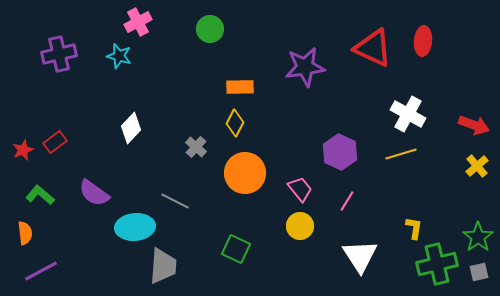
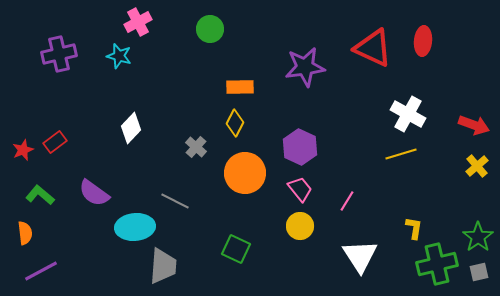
purple hexagon: moved 40 px left, 5 px up
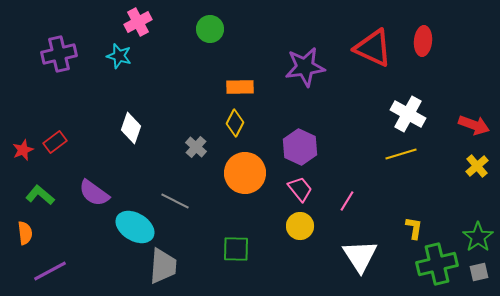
white diamond: rotated 24 degrees counterclockwise
cyan ellipse: rotated 36 degrees clockwise
green square: rotated 24 degrees counterclockwise
purple line: moved 9 px right
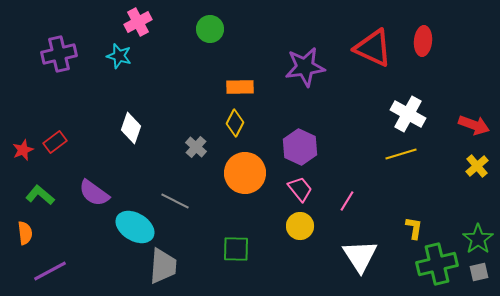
green star: moved 2 px down
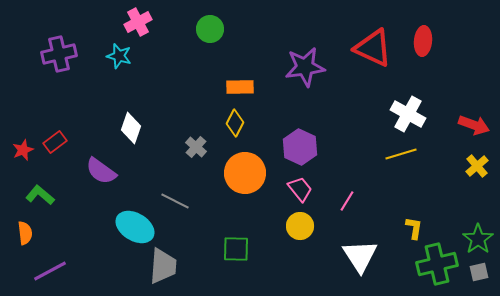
purple semicircle: moved 7 px right, 22 px up
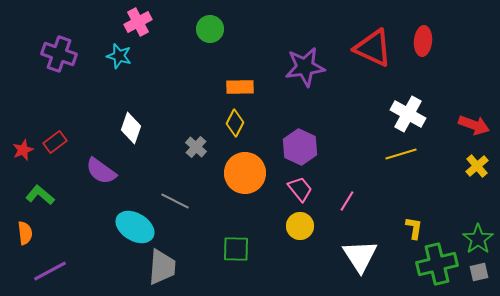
purple cross: rotated 32 degrees clockwise
gray trapezoid: moved 1 px left, 1 px down
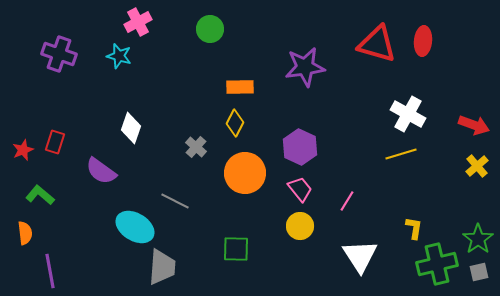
red triangle: moved 4 px right, 4 px up; rotated 9 degrees counterclockwise
red rectangle: rotated 35 degrees counterclockwise
purple line: rotated 72 degrees counterclockwise
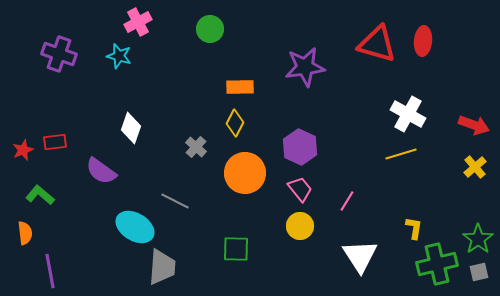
red rectangle: rotated 65 degrees clockwise
yellow cross: moved 2 px left, 1 px down
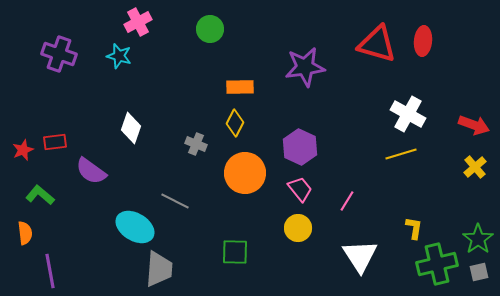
gray cross: moved 3 px up; rotated 20 degrees counterclockwise
purple semicircle: moved 10 px left
yellow circle: moved 2 px left, 2 px down
green square: moved 1 px left, 3 px down
gray trapezoid: moved 3 px left, 2 px down
